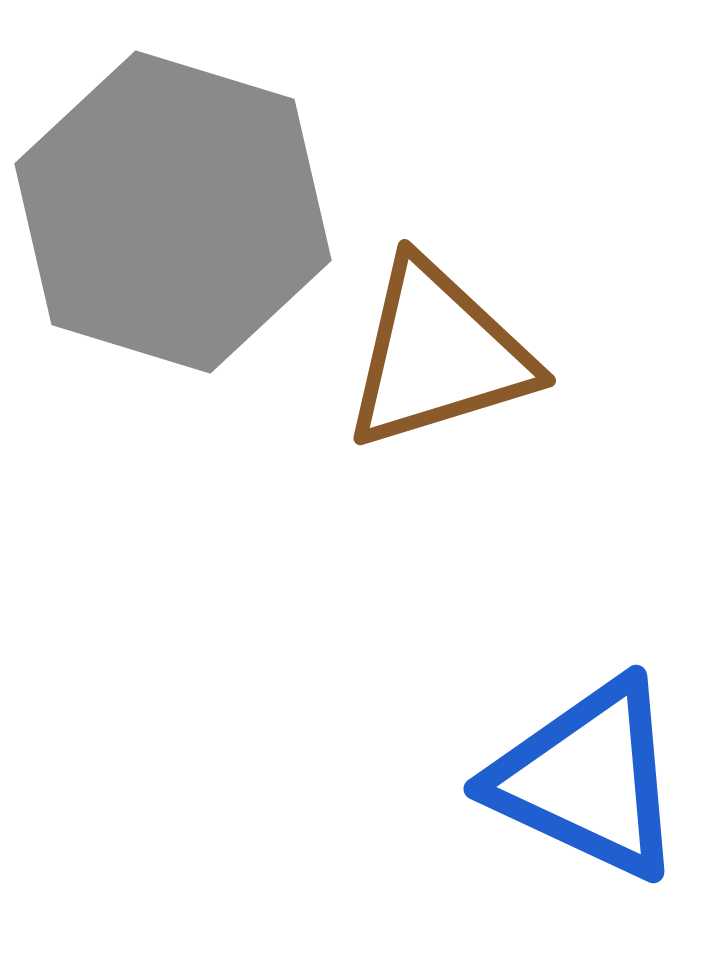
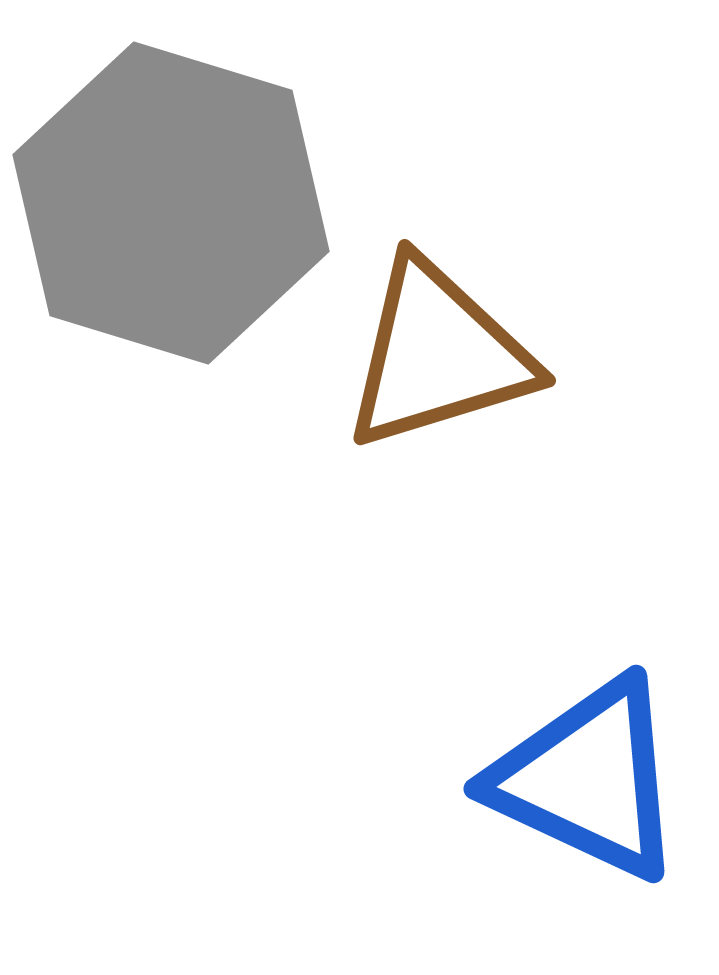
gray hexagon: moved 2 px left, 9 px up
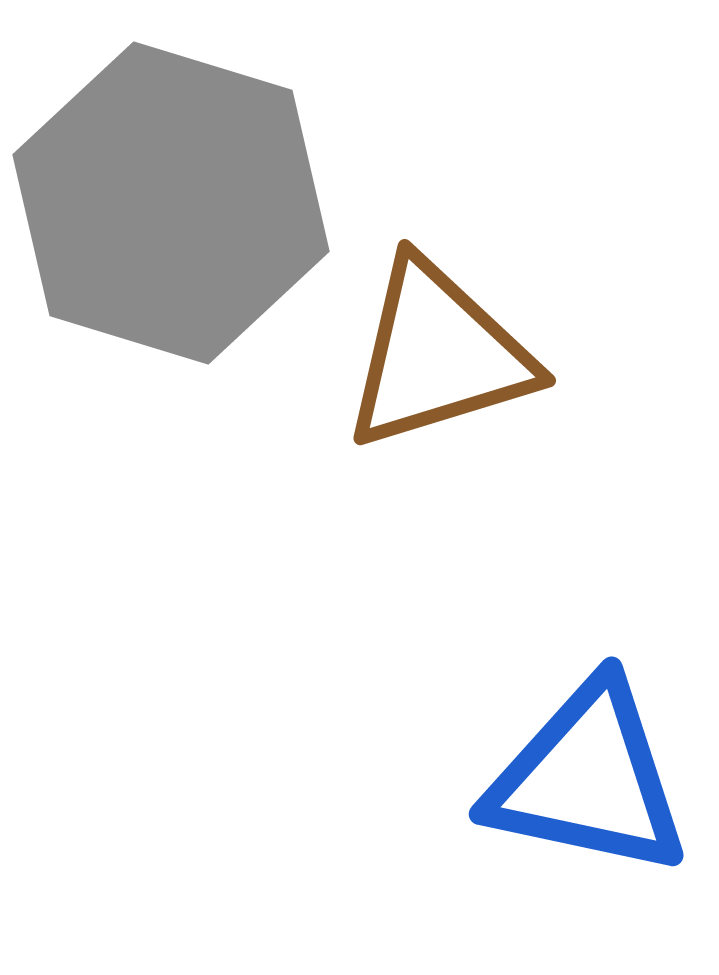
blue triangle: rotated 13 degrees counterclockwise
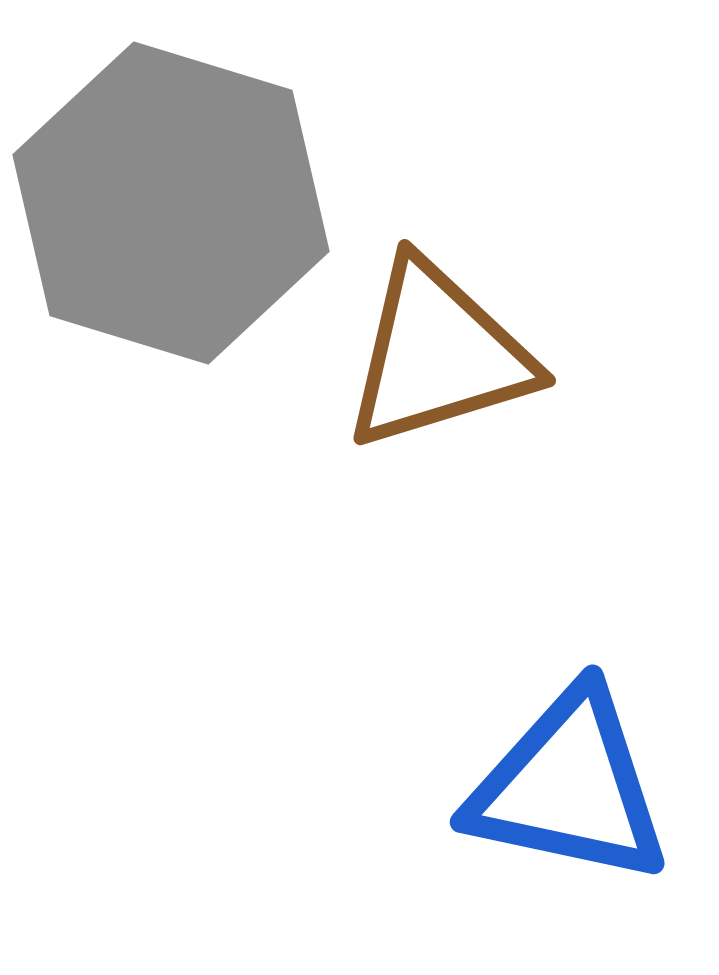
blue triangle: moved 19 px left, 8 px down
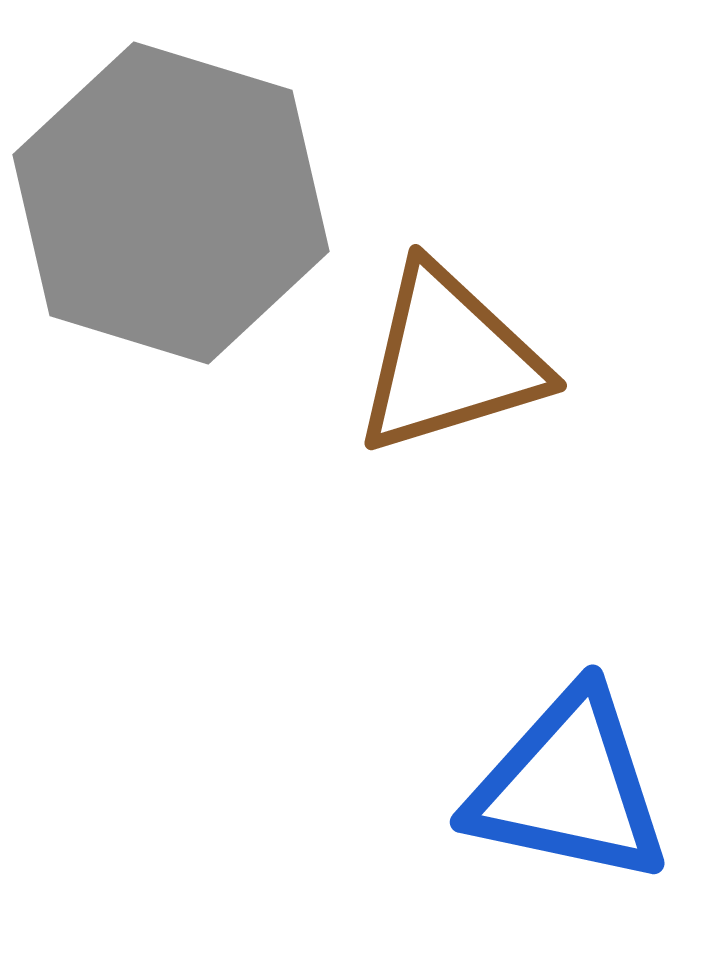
brown triangle: moved 11 px right, 5 px down
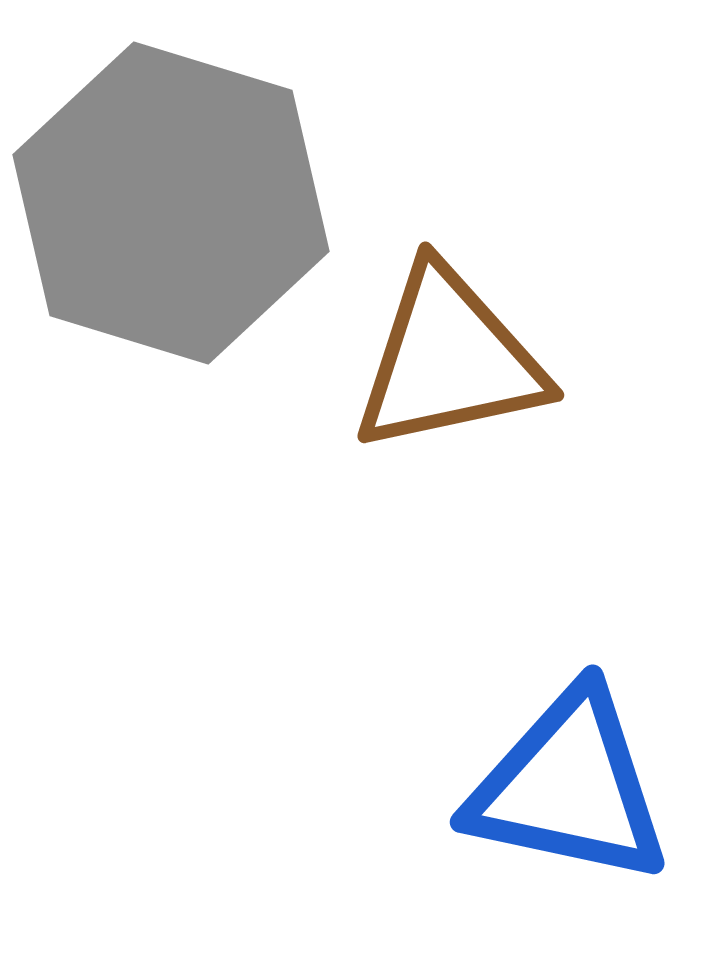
brown triangle: rotated 5 degrees clockwise
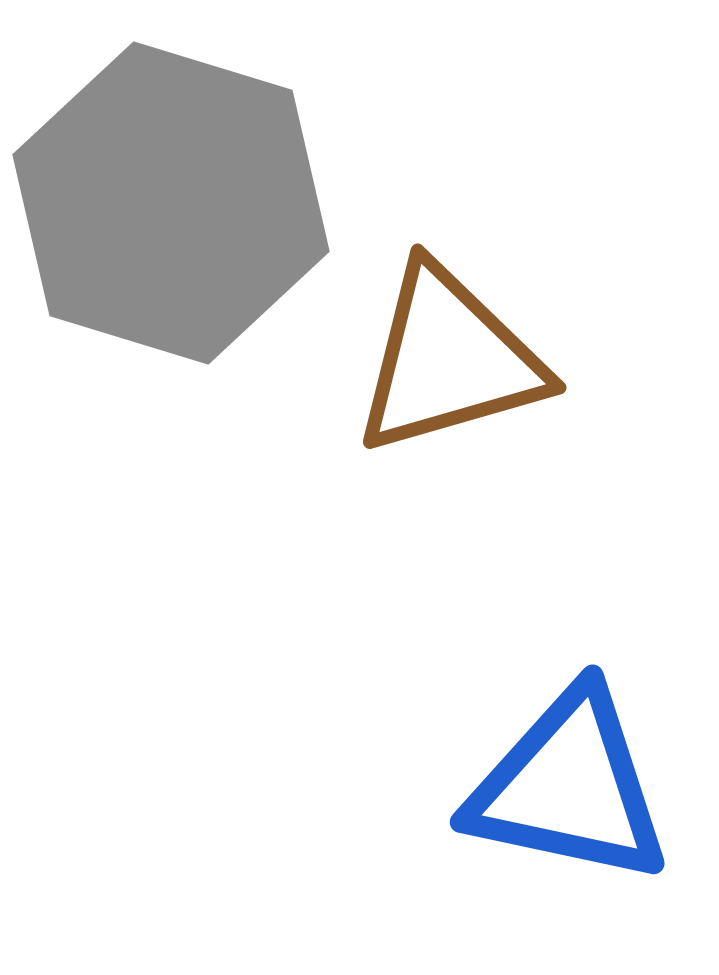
brown triangle: rotated 4 degrees counterclockwise
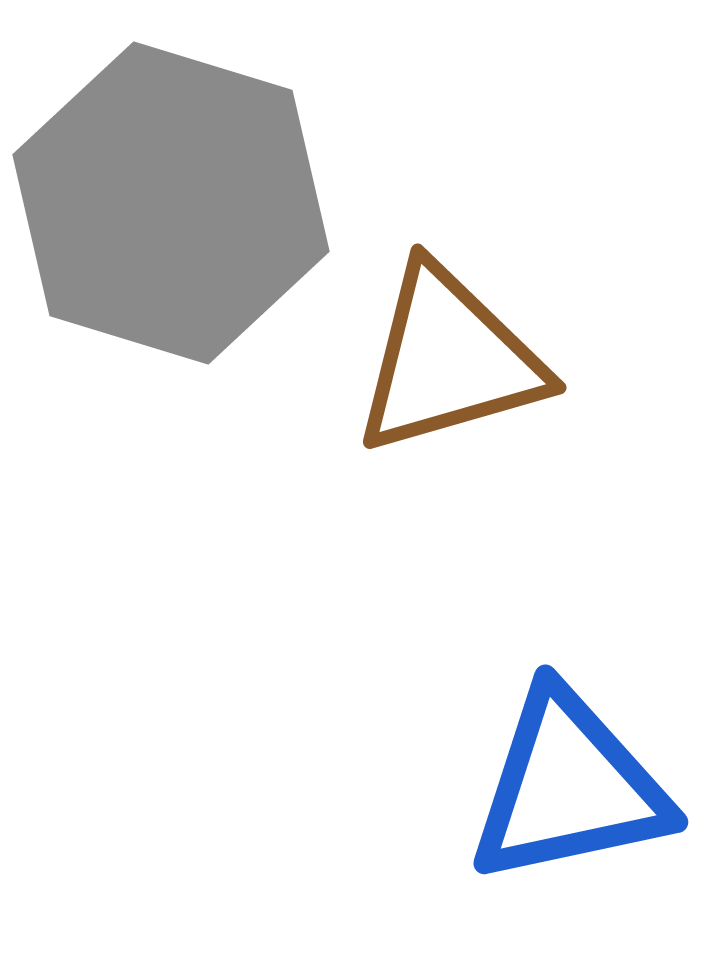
blue triangle: rotated 24 degrees counterclockwise
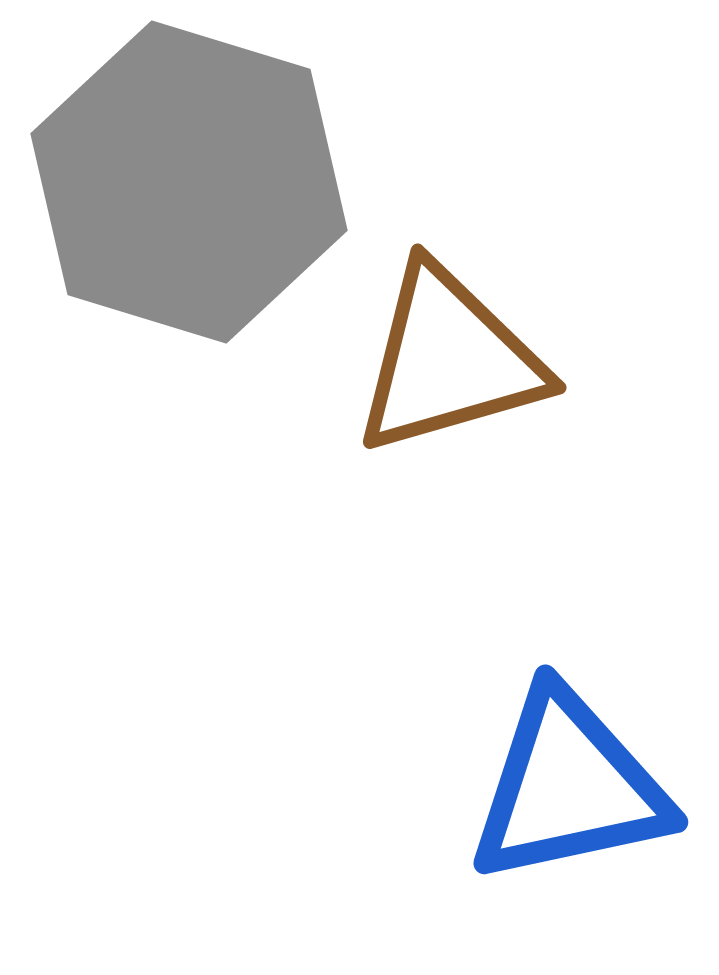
gray hexagon: moved 18 px right, 21 px up
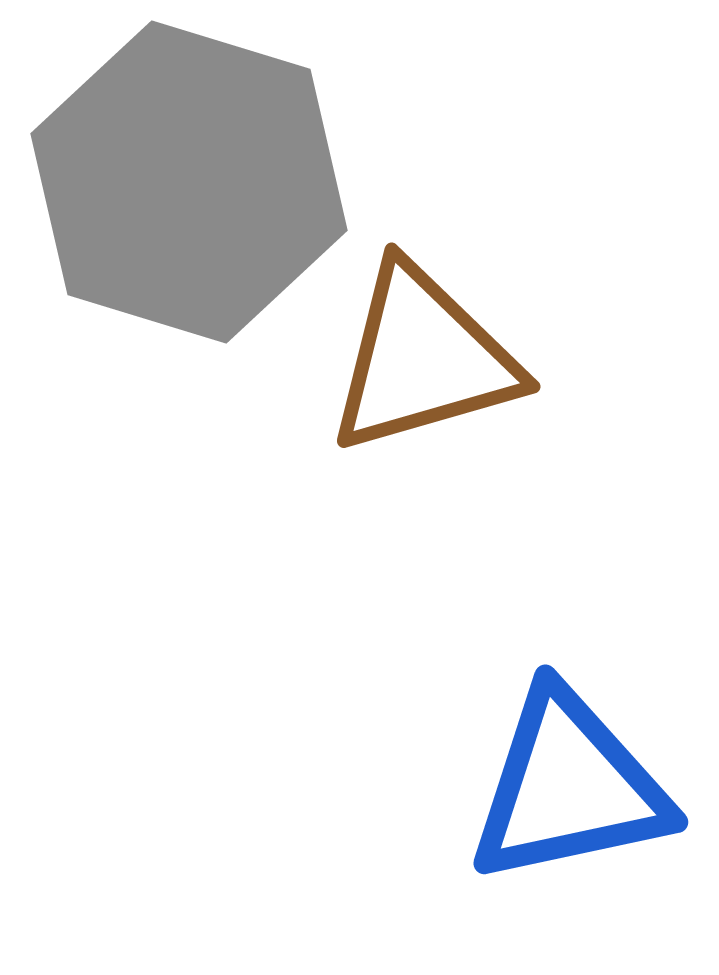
brown triangle: moved 26 px left, 1 px up
